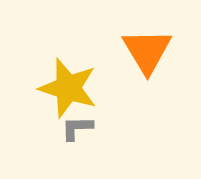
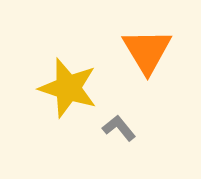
gray L-shape: moved 42 px right; rotated 52 degrees clockwise
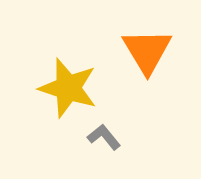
gray L-shape: moved 15 px left, 9 px down
